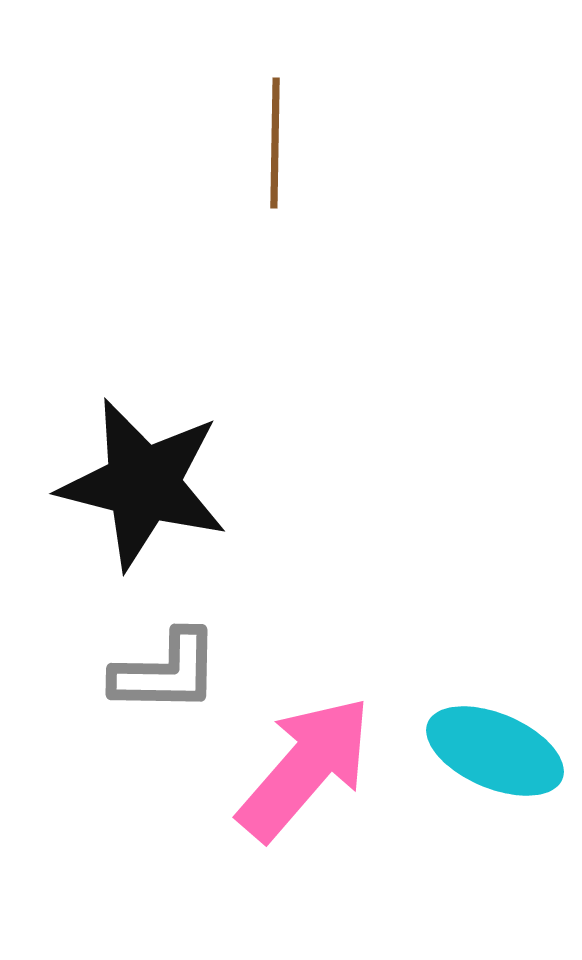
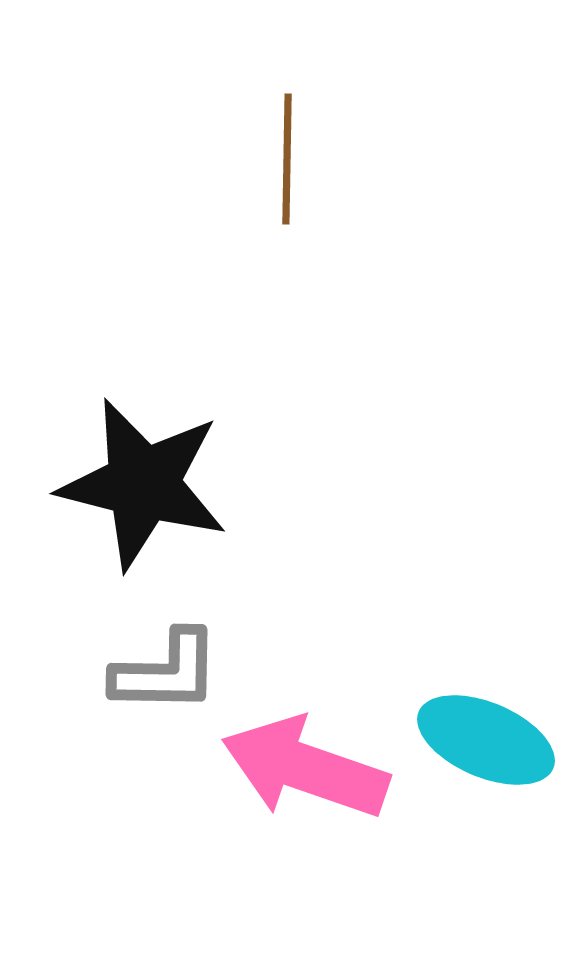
brown line: moved 12 px right, 16 px down
cyan ellipse: moved 9 px left, 11 px up
pink arrow: rotated 112 degrees counterclockwise
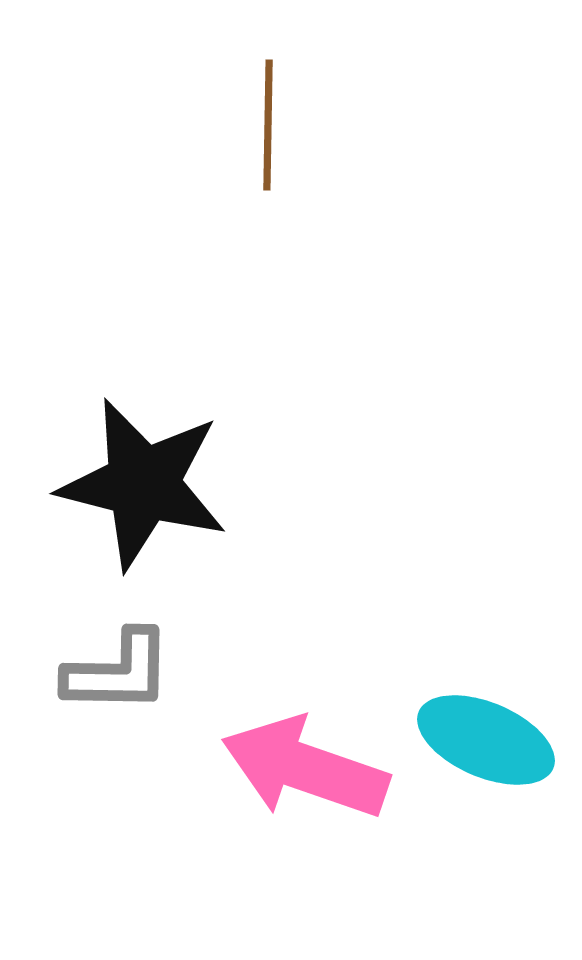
brown line: moved 19 px left, 34 px up
gray L-shape: moved 48 px left
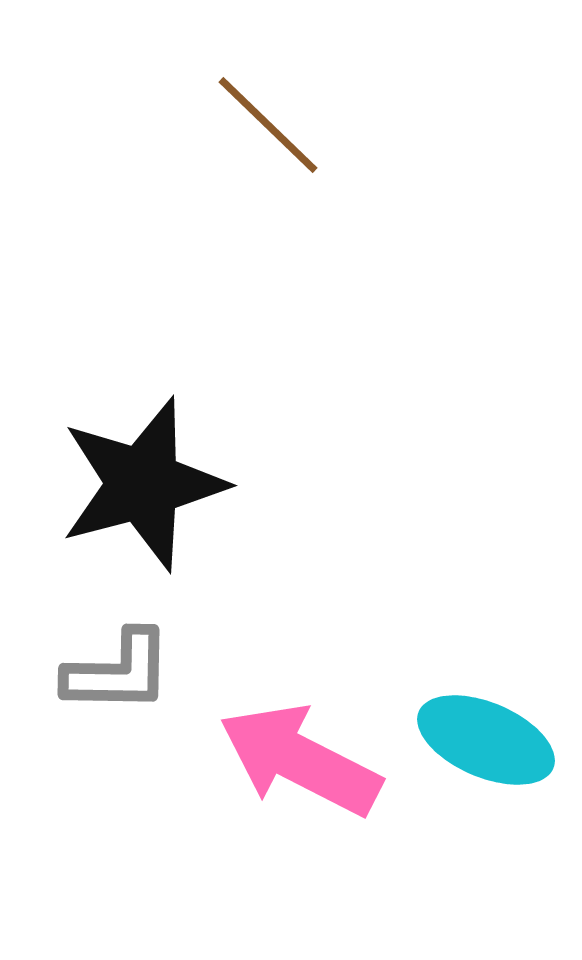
brown line: rotated 47 degrees counterclockwise
black star: rotated 29 degrees counterclockwise
pink arrow: moved 5 px left, 8 px up; rotated 8 degrees clockwise
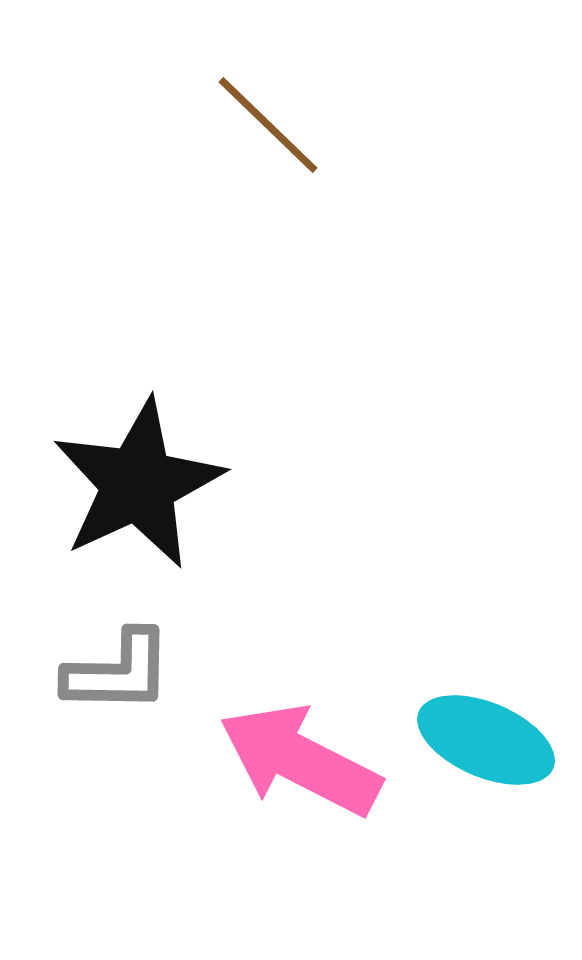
black star: moved 5 px left; rotated 10 degrees counterclockwise
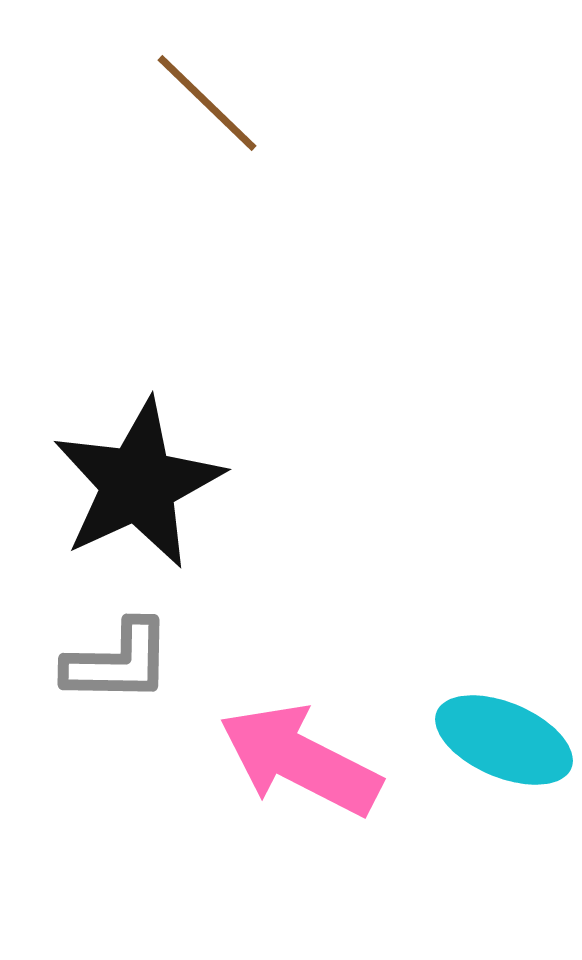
brown line: moved 61 px left, 22 px up
gray L-shape: moved 10 px up
cyan ellipse: moved 18 px right
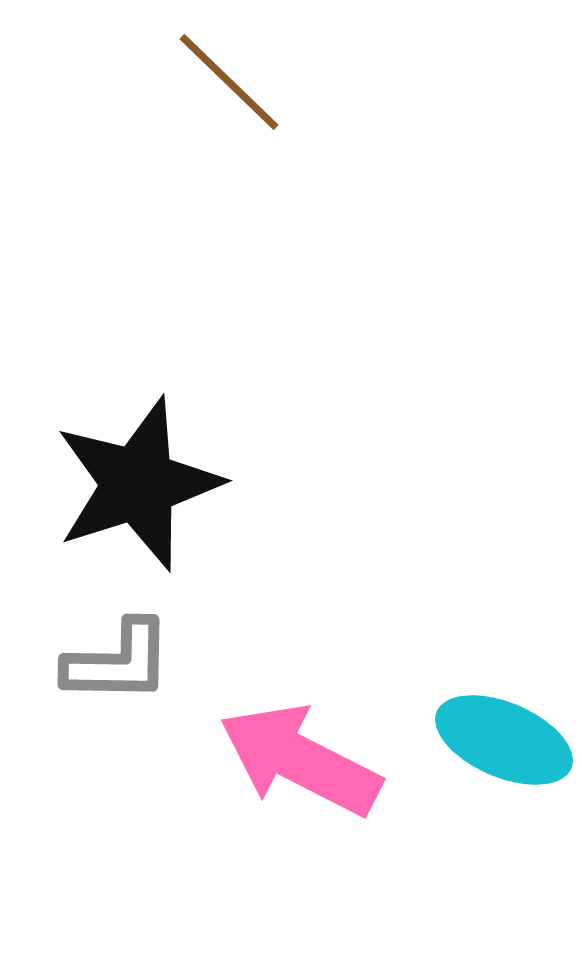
brown line: moved 22 px right, 21 px up
black star: rotated 7 degrees clockwise
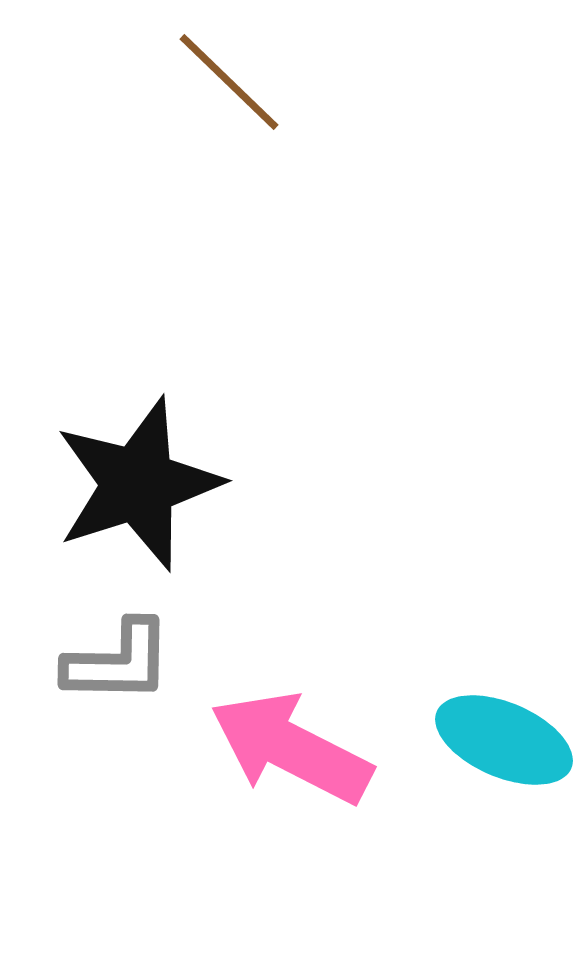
pink arrow: moved 9 px left, 12 px up
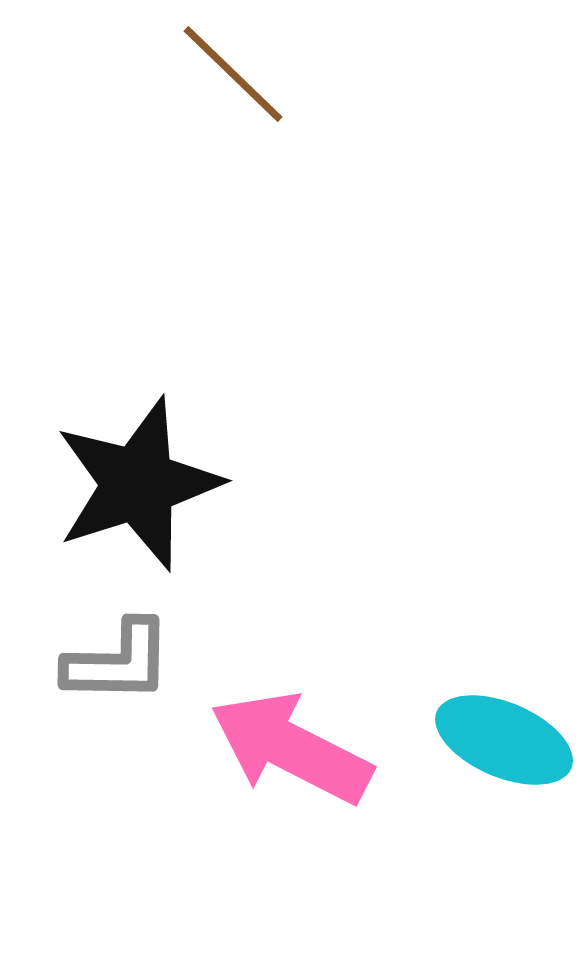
brown line: moved 4 px right, 8 px up
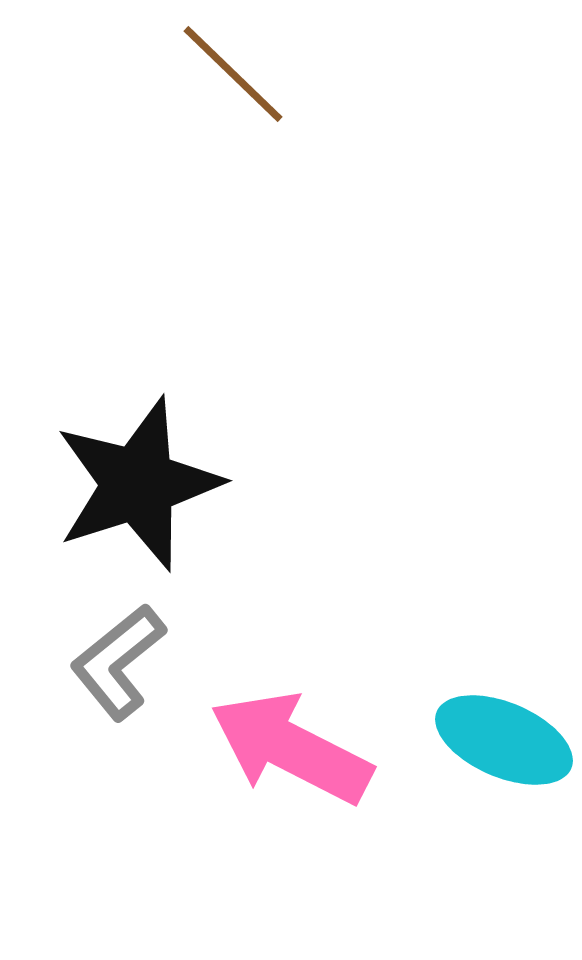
gray L-shape: rotated 140 degrees clockwise
